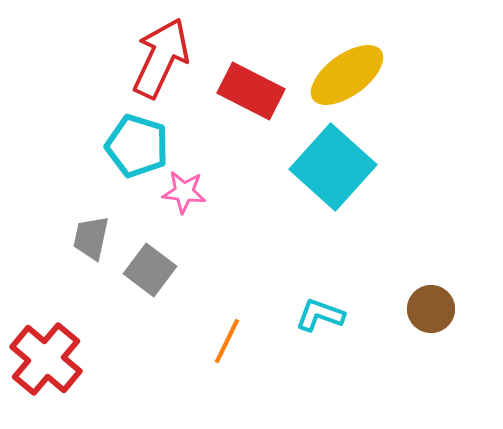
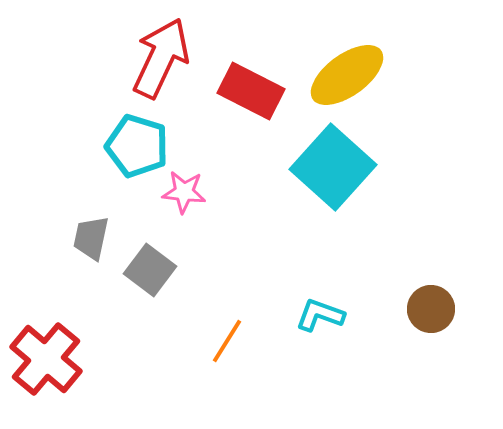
orange line: rotated 6 degrees clockwise
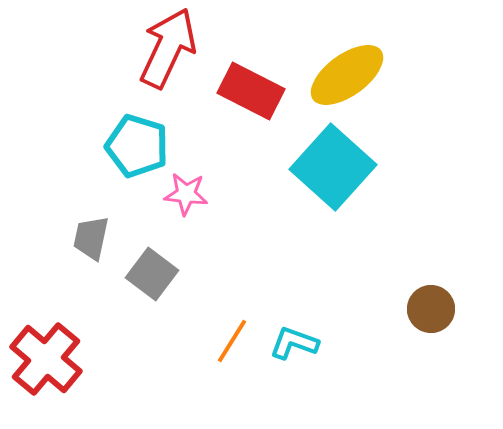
red arrow: moved 7 px right, 10 px up
pink star: moved 2 px right, 2 px down
gray square: moved 2 px right, 4 px down
cyan L-shape: moved 26 px left, 28 px down
orange line: moved 5 px right
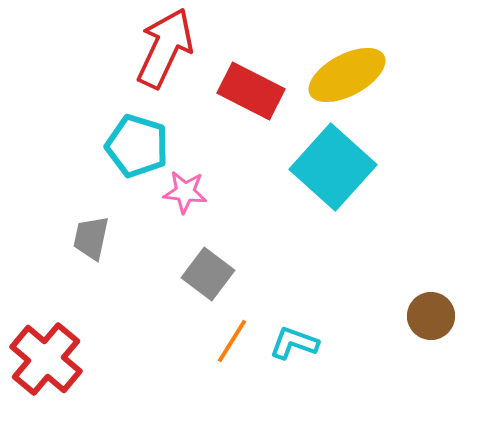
red arrow: moved 3 px left
yellow ellipse: rotated 8 degrees clockwise
pink star: moved 1 px left, 2 px up
gray square: moved 56 px right
brown circle: moved 7 px down
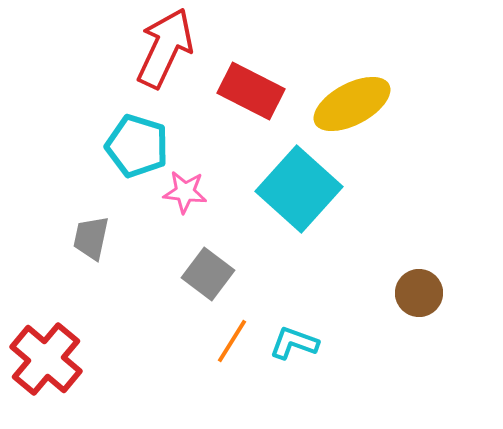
yellow ellipse: moved 5 px right, 29 px down
cyan square: moved 34 px left, 22 px down
brown circle: moved 12 px left, 23 px up
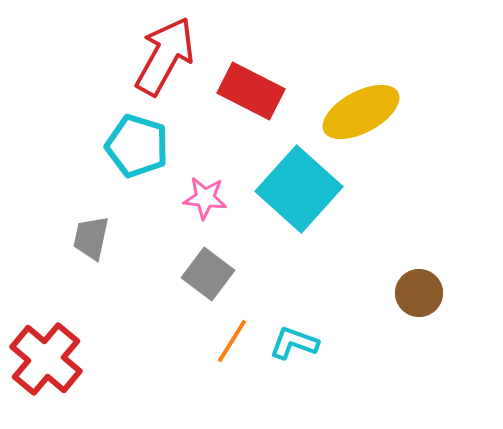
red arrow: moved 8 px down; rotated 4 degrees clockwise
yellow ellipse: moved 9 px right, 8 px down
pink star: moved 20 px right, 6 px down
